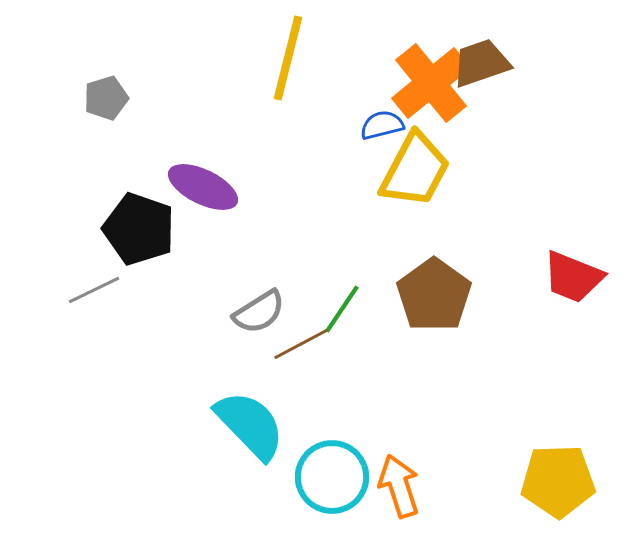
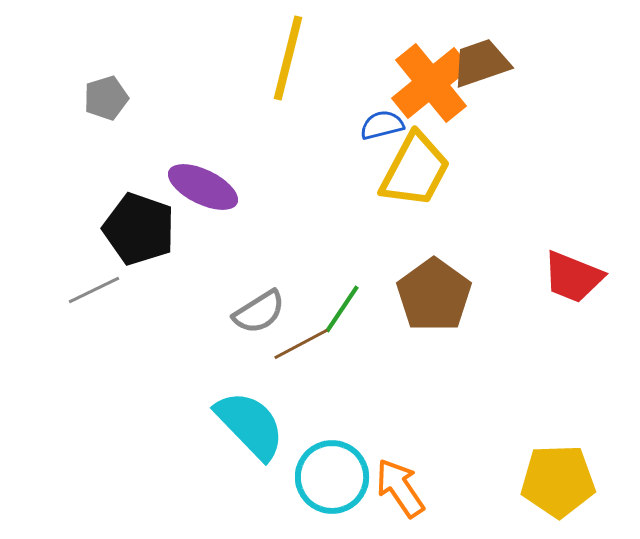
orange arrow: moved 1 px right, 2 px down; rotated 16 degrees counterclockwise
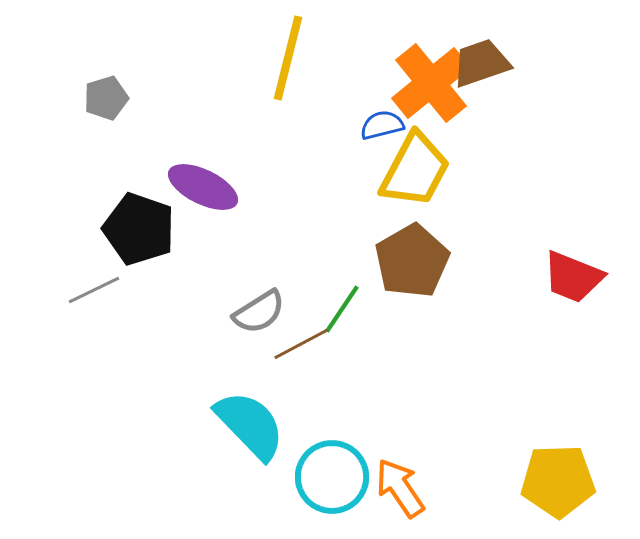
brown pentagon: moved 22 px left, 34 px up; rotated 6 degrees clockwise
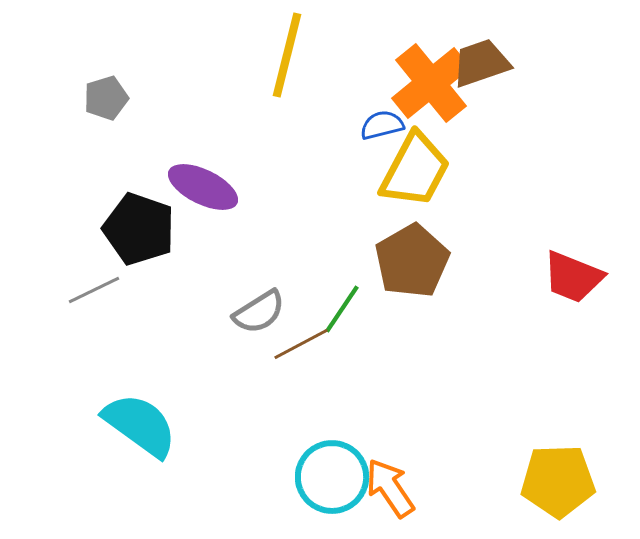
yellow line: moved 1 px left, 3 px up
cyan semicircle: moved 110 px left; rotated 10 degrees counterclockwise
orange arrow: moved 10 px left
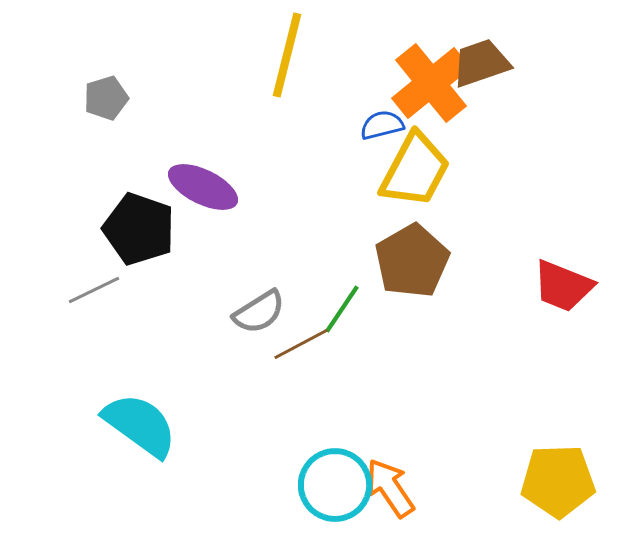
red trapezoid: moved 10 px left, 9 px down
cyan circle: moved 3 px right, 8 px down
